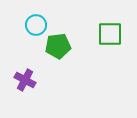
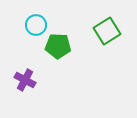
green square: moved 3 px left, 3 px up; rotated 32 degrees counterclockwise
green pentagon: rotated 10 degrees clockwise
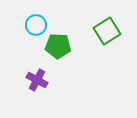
purple cross: moved 12 px right
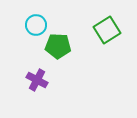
green square: moved 1 px up
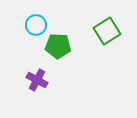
green square: moved 1 px down
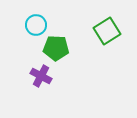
green pentagon: moved 2 px left, 2 px down
purple cross: moved 4 px right, 4 px up
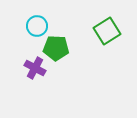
cyan circle: moved 1 px right, 1 px down
purple cross: moved 6 px left, 8 px up
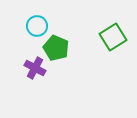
green square: moved 6 px right, 6 px down
green pentagon: rotated 20 degrees clockwise
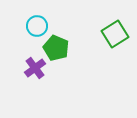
green square: moved 2 px right, 3 px up
purple cross: rotated 25 degrees clockwise
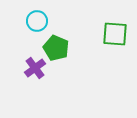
cyan circle: moved 5 px up
green square: rotated 36 degrees clockwise
